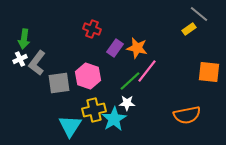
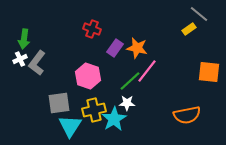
gray square: moved 20 px down
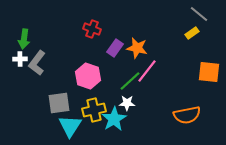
yellow rectangle: moved 3 px right, 4 px down
white cross: rotated 24 degrees clockwise
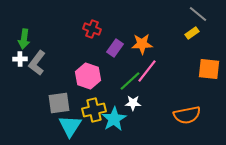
gray line: moved 1 px left
orange star: moved 5 px right, 4 px up; rotated 15 degrees counterclockwise
orange square: moved 3 px up
white star: moved 6 px right
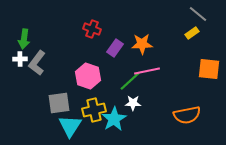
pink line: rotated 40 degrees clockwise
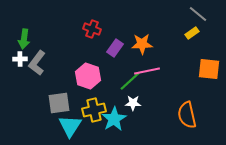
orange semicircle: rotated 88 degrees clockwise
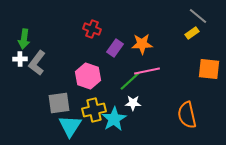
gray line: moved 2 px down
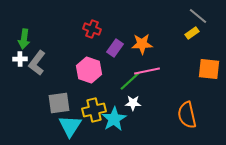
pink hexagon: moved 1 px right, 6 px up
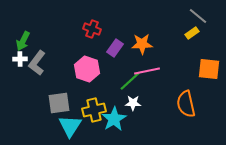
green arrow: moved 1 px left, 2 px down; rotated 18 degrees clockwise
pink hexagon: moved 2 px left, 1 px up
orange semicircle: moved 1 px left, 11 px up
